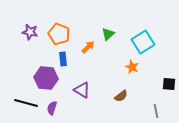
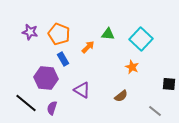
green triangle: rotated 48 degrees clockwise
cyan square: moved 2 px left, 3 px up; rotated 15 degrees counterclockwise
blue rectangle: rotated 24 degrees counterclockwise
black line: rotated 25 degrees clockwise
gray line: moved 1 px left; rotated 40 degrees counterclockwise
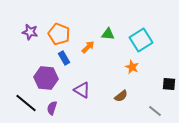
cyan square: moved 1 px down; rotated 15 degrees clockwise
blue rectangle: moved 1 px right, 1 px up
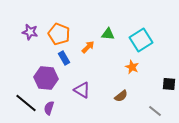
purple semicircle: moved 3 px left
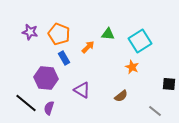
cyan square: moved 1 px left, 1 px down
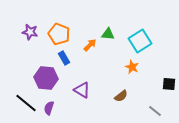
orange arrow: moved 2 px right, 2 px up
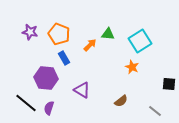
brown semicircle: moved 5 px down
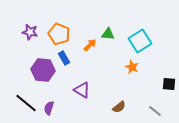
purple hexagon: moved 3 px left, 8 px up
brown semicircle: moved 2 px left, 6 px down
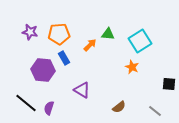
orange pentagon: rotated 25 degrees counterclockwise
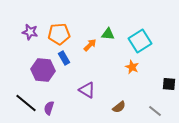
purple triangle: moved 5 px right
